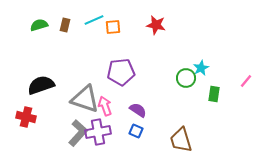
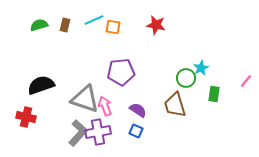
orange square: rotated 14 degrees clockwise
brown trapezoid: moved 6 px left, 35 px up
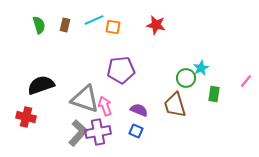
green semicircle: rotated 90 degrees clockwise
purple pentagon: moved 2 px up
purple semicircle: moved 1 px right; rotated 12 degrees counterclockwise
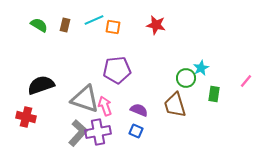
green semicircle: rotated 42 degrees counterclockwise
purple pentagon: moved 4 px left
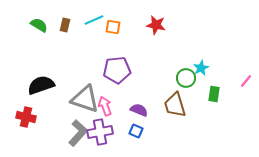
purple cross: moved 2 px right
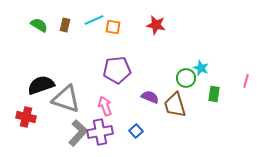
cyan star: rotated 21 degrees counterclockwise
pink line: rotated 24 degrees counterclockwise
gray triangle: moved 19 px left
purple semicircle: moved 11 px right, 13 px up
blue square: rotated 24 degrees clockwise
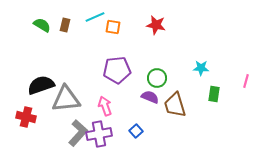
cyan line: moved 1 px right, 3 px up
green semicircle: moved 3 px right
cyan star: rotated 21 degrees counterclockwise
green circle: moved 29 px left
gray triangle: rotated 24 degrees counterclockwise
purple cross: moved 1 px left, 2 px down
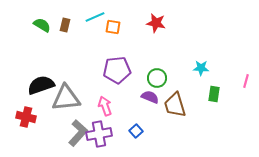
red star: moved 2 px up
gray triangle: moved 1 px up
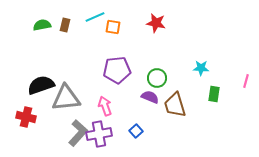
green semicircle: rotated 42 degrees counterclockwise
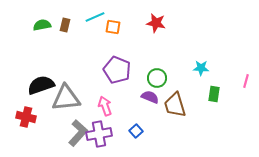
purple pentagon: rotated 28 degrees clockwise
